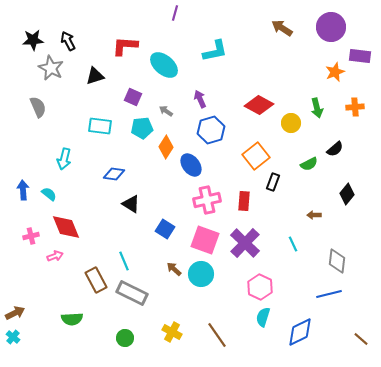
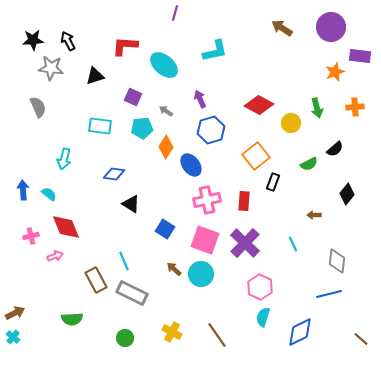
gray star at (51, 68): rotated 20 degrees counterclockwise
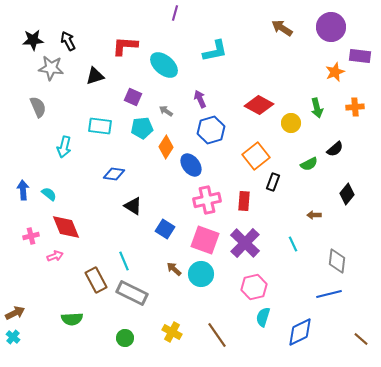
cyan arrow at (64, 159): moved 12 px up
black triangle at (131, 204): moved 2 px right, 2 px down
pink hexagon at (260, 287): moved 6 px left; rotated 20 degrees clockwise
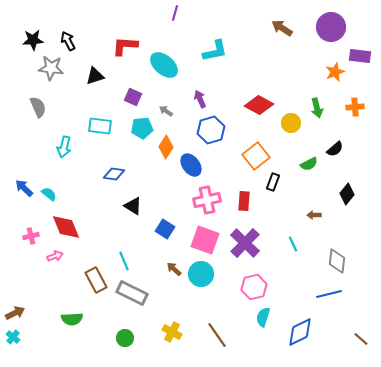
blue arrow at (23, 190): moved 1 px right, 2 px up; rotated 42 degrees counterclockwise
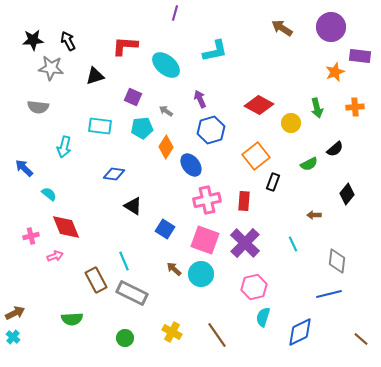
cyan ellipse at (164, 65): moved 2 px right
gray semicircle at (38, 107): rotated 120 degrees clockwise
blue arrow at (24, 188): moved 20 px up
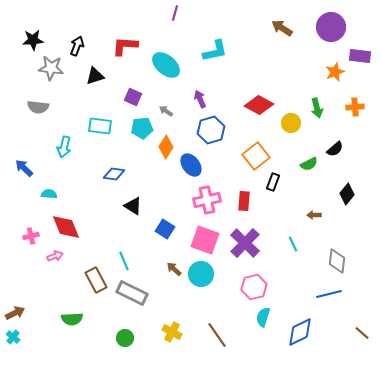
black arrow at (68, 41): moved 9 px right, 5 px down; rotated 48 degrees clockwise
cyan semicircle at (49, 194): rotated 35 degrees counterclockwise
brown line at (361, 339): moved 1 px right, 6 px up
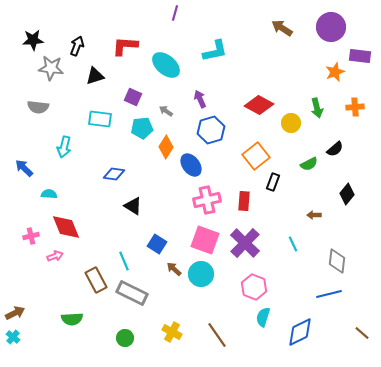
cyan rectangle at (100, 126): moved 7 px up
blue square at (165, 229): moved 8 px left, 15 px down
pink hexagon at (254, 287): rotated 25 degrees counterclockwise
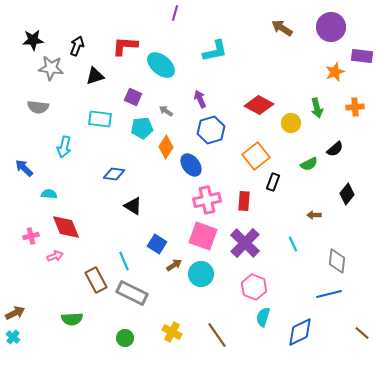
purple rectangle at (360, 56): moved 2 px right
cyan ellipse at (166, 65): moved 5 px left
pink square at (205, 240): moved 2 px left, 4 px up
brown arrow at (174, 269): moved 4 px up; rotated 105 degrees clockwise
